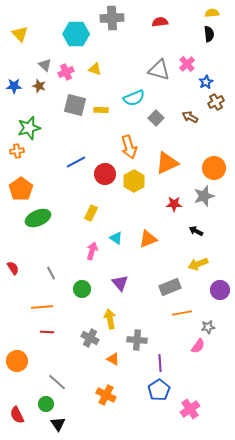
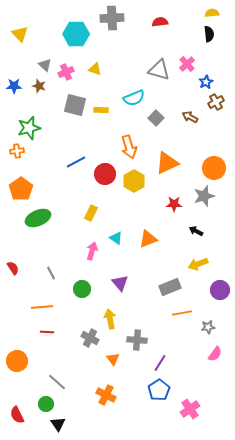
pink semicircle at (198, 346): moved 17 px right, 8 px down
orange triangle at (113, 359): rotated 24 degrees clockwise
purple line at (160, 363): rotated 36 degrees clockwise
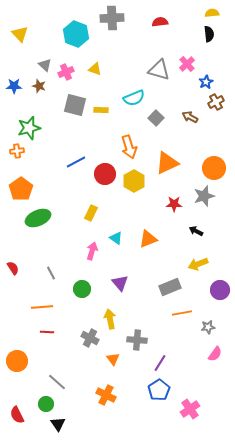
cyan hexagon at (76, 34): rotated 20 degrees clockwise
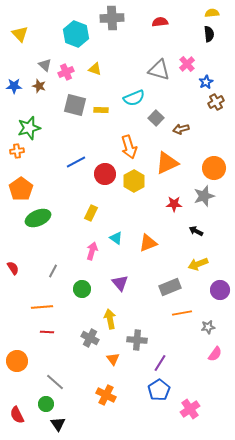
brown arrow at (190, 117): moved 9 px left, 12 px down; rotated 42 degrees counterclockwise
orange triangle at (148, 239): moved 4 px down
gray line at (51, 273): moved 2 px right, 2 px up; rotated 56 degrees clockwise
gray line at (57, 382): moved 2 px left
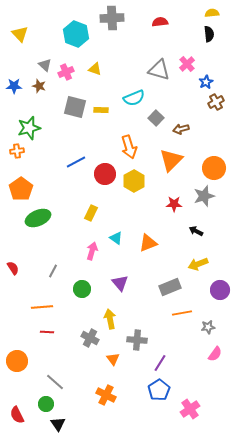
gray square at (75, 105): moved 2 px down
orange triangle at (167, 163): moved 4 px right, 3 px up; rotated 20 degrees counterclockwise
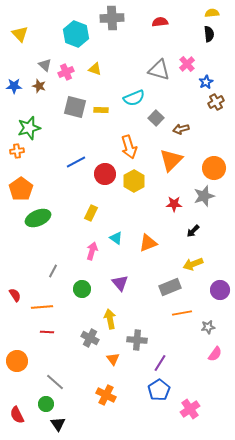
black arrow at (196, 231): moved 3 px left; rotated 72 degrees counterclockwise
yellow arrow at (198, 264): moved 5 px left
red semicircle at (13, 268): moved 2 px right, 27 px down
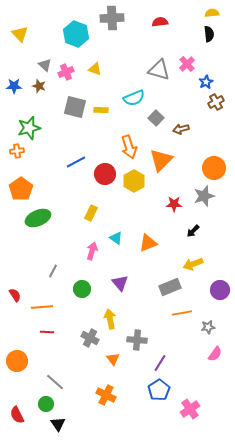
orange triangle at (171, 160): moved 10 px left
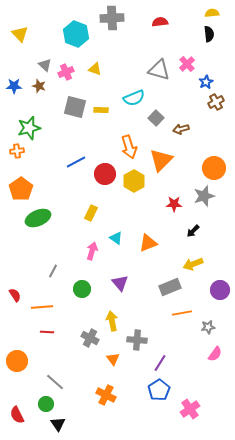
yellow arrow at (110, 319): moved 2 px right, 2 px down
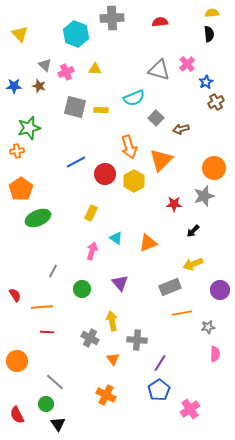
yellow triangle at (95, 69): rotated 16 degrees counterclockwise
pink semicircle at (215, 354): rotated 35 degrees counterclockwise
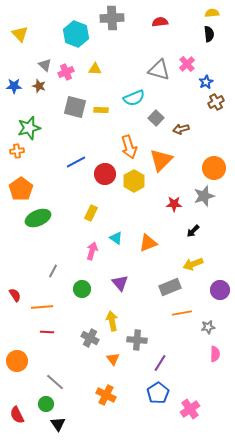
blue pentagon at (159, 390): moved 1 px left, 3 px down
